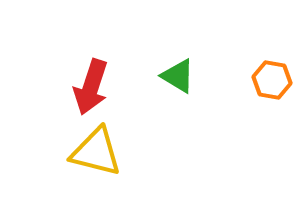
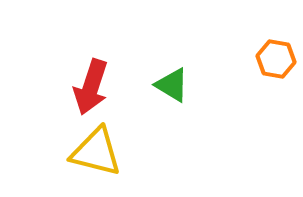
green triangle: moved 6 px left, 9 px down
orange hexagon: moved 4 px right, 21 px up
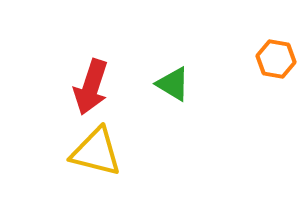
green triangle: moved 1 px right, 1 px up
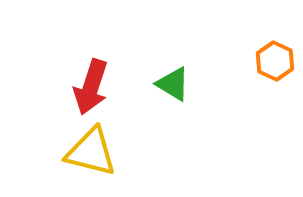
orange hexagon: moved 1 px left, 2 px down; rotated 15 degrees clockwise
yellow triangle: moved 5 px left
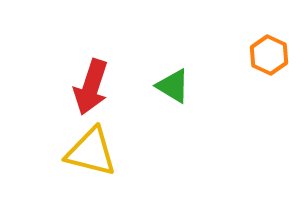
orange hexagon: moved 6 px left, 6 px up
green triangle: moved 2 px down
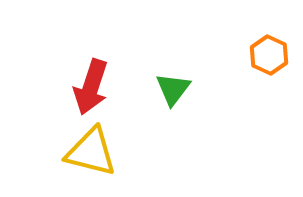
green triangle: moved 3 px down; rotated 36 degrees clockwise
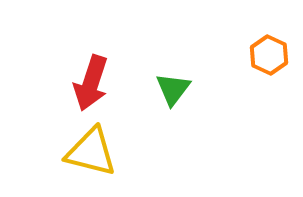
red arrow: moved 4 px up
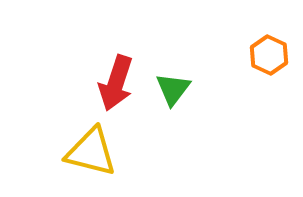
red arrow: moved 25 px right
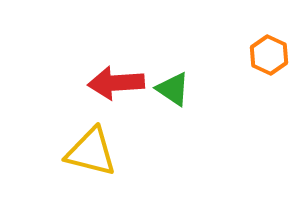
red arrow: rotated 68 degrees clockwise
green triangle: rotated 33 degrees counterclockwise
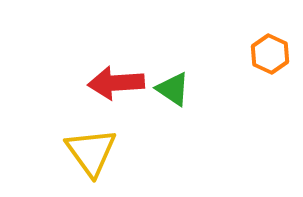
orange hexagon: moved 1 px right, 1 px up
yellow triangle: rotated 40 degrees clockwise
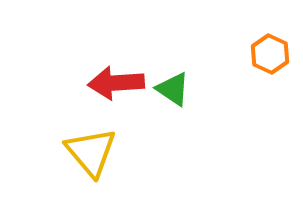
yellow triangle: rotated 4 degrees counterclockwise
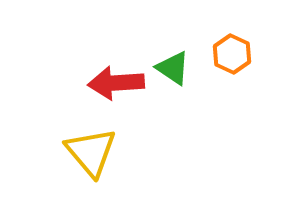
orange hexagon: moved 38 px left
green triangle: moved 21 px up
